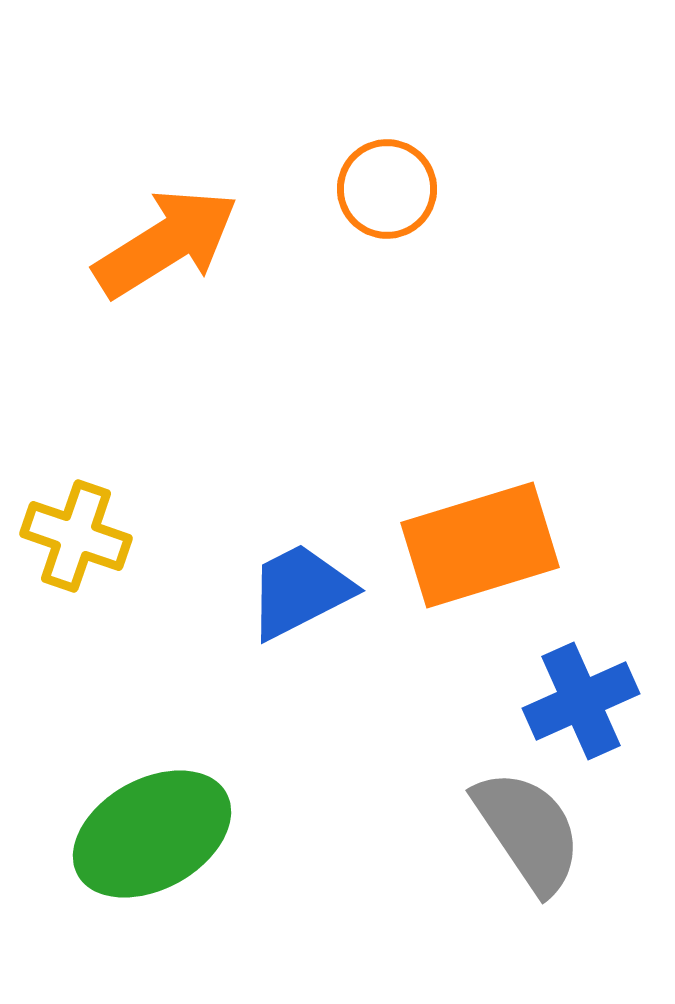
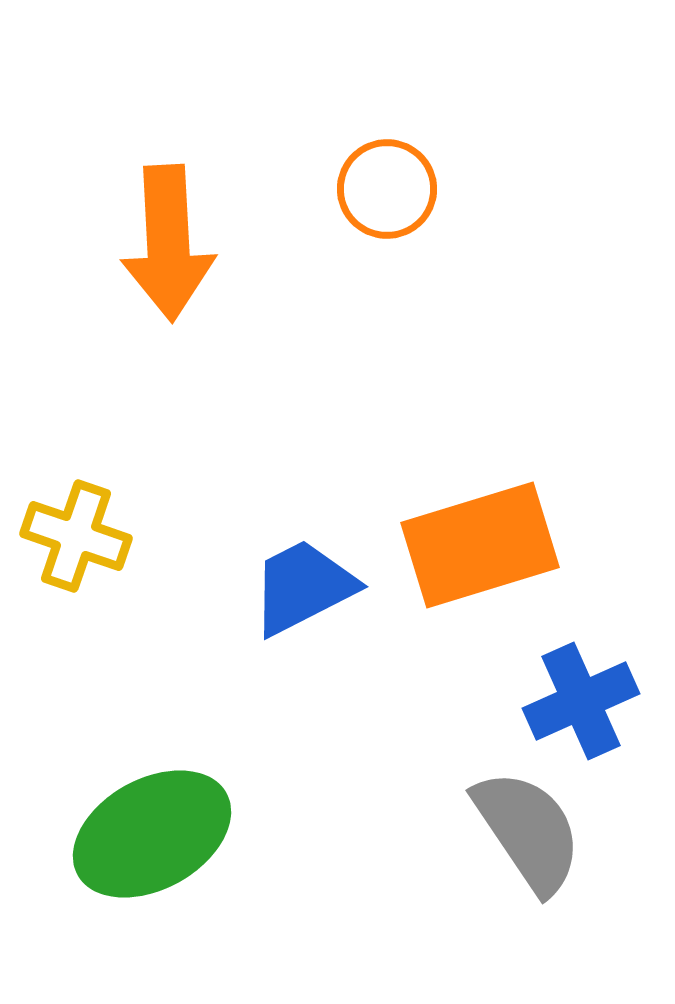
orange arrow: moved 2 px right; rotated 119 degrees clockwise
blue trapezoid: moved 3 px right, 4 px up
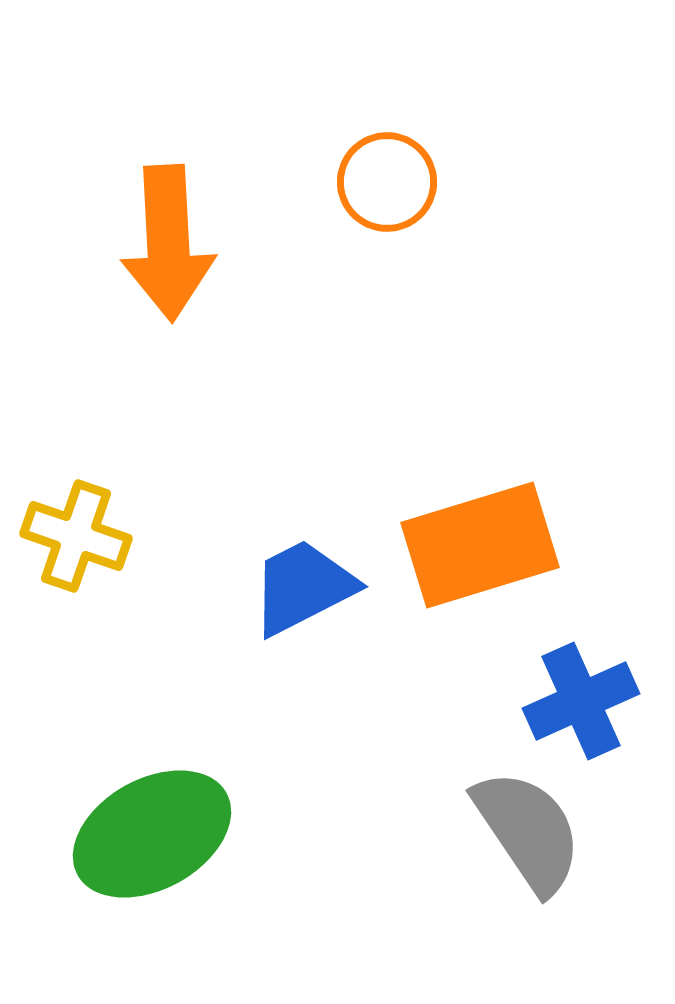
orange circle: moved 7 px up
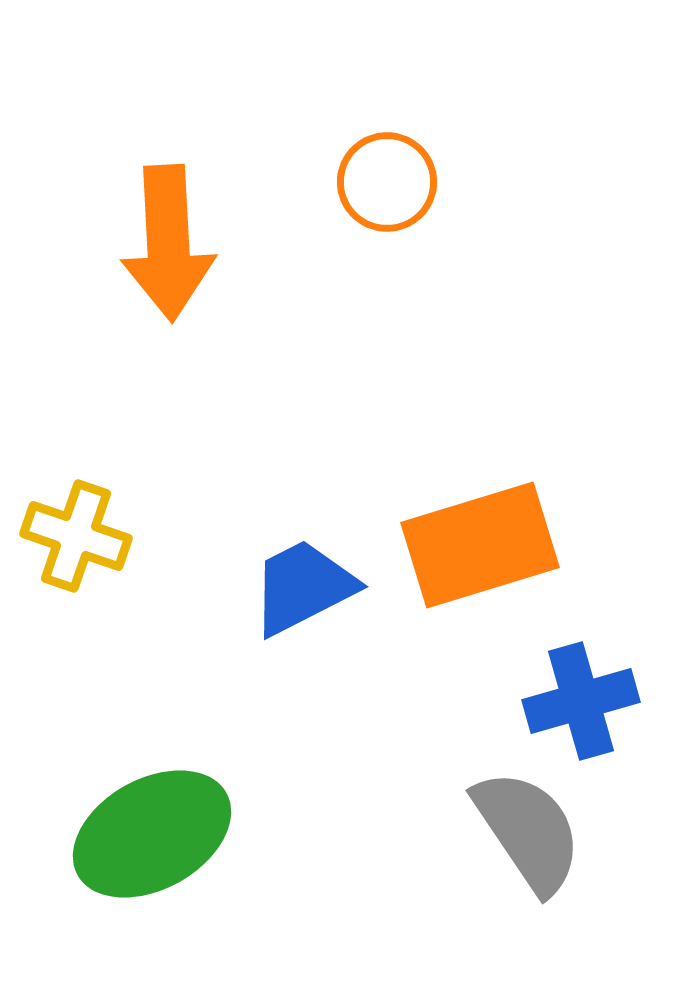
blue cross: rotated 8 degrees clockwise
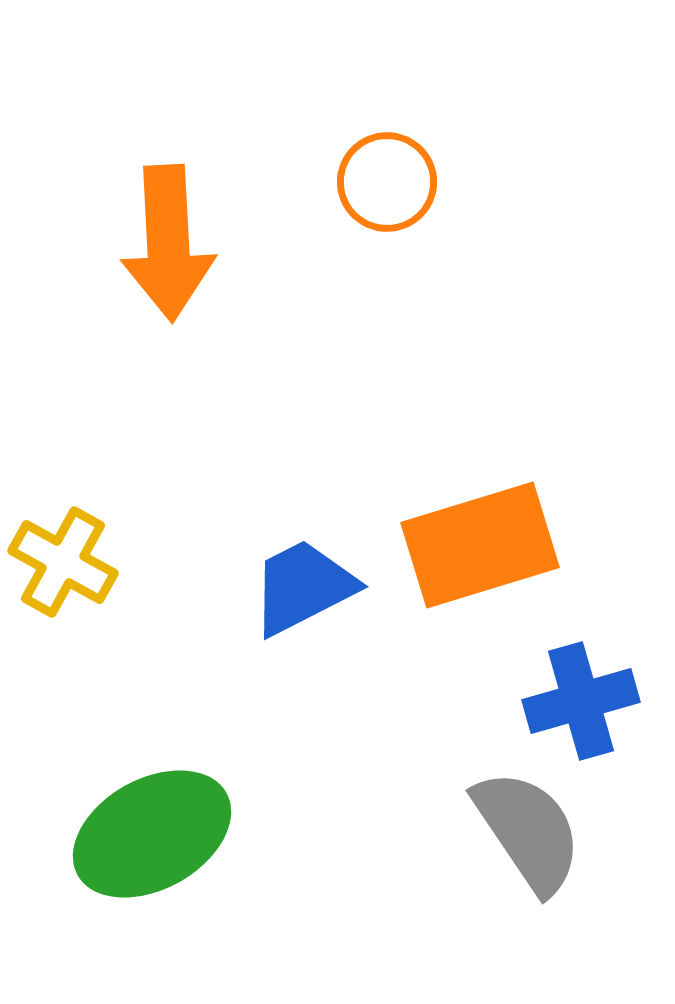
yellow cross: moved 13 px left, 26 px down; rotated 10 degrees clockwise
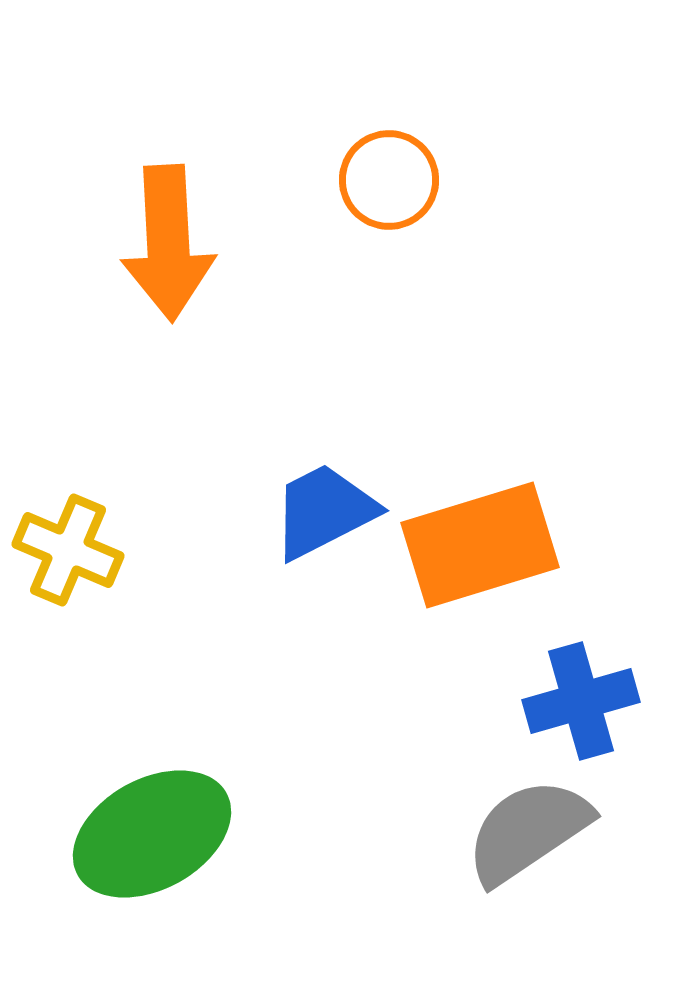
orange circle: moved 2 px right, 2 px up
yellow cross: moved 5 px right, 12 px up; rotated 6 degrees counterclockwise
blue trapezoid: moved 21 px right, 76 px up
gray semicircle: rotated 90 degrees counterclockwise
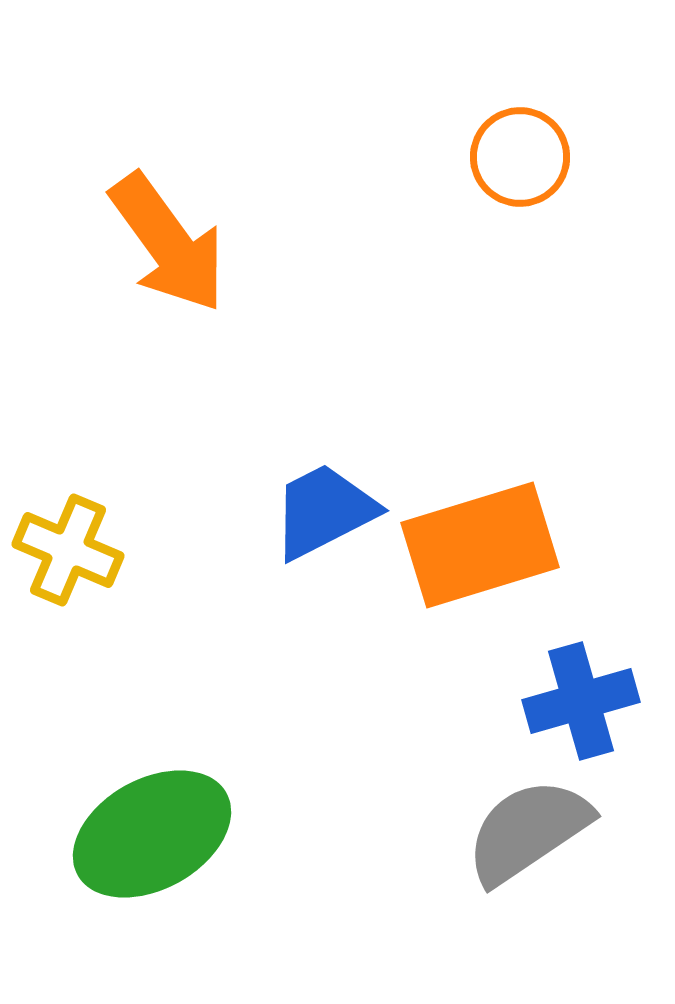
orange circle: moved 131 px right, 23 px up
orange arrow: rotated 33 degrees counterclockwise
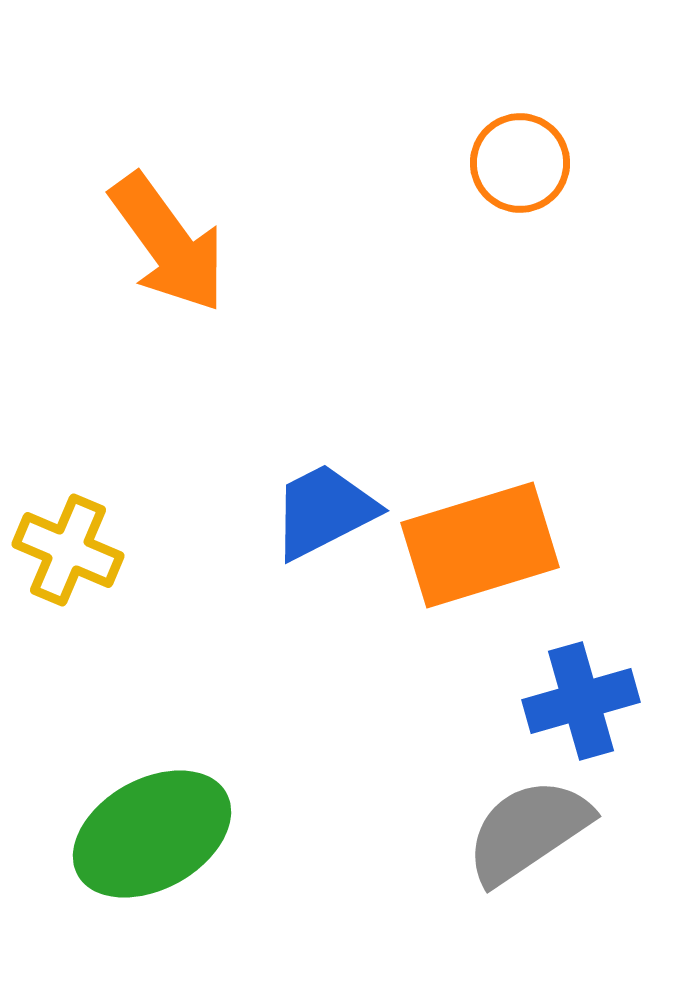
orange circle: moved 6 px down
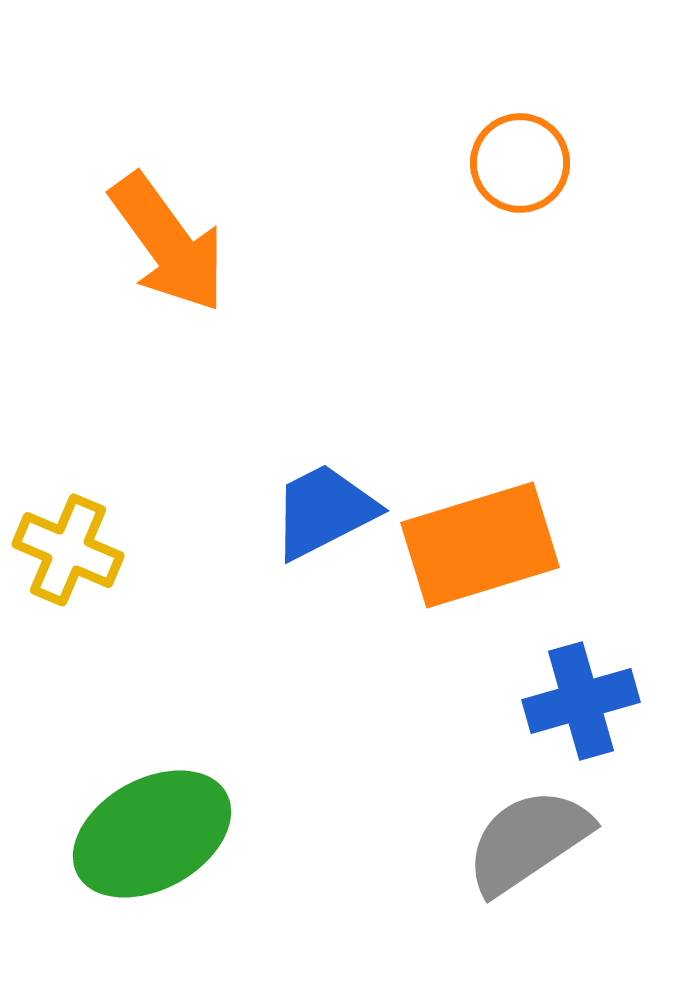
gray semicircle: moved 10 px down
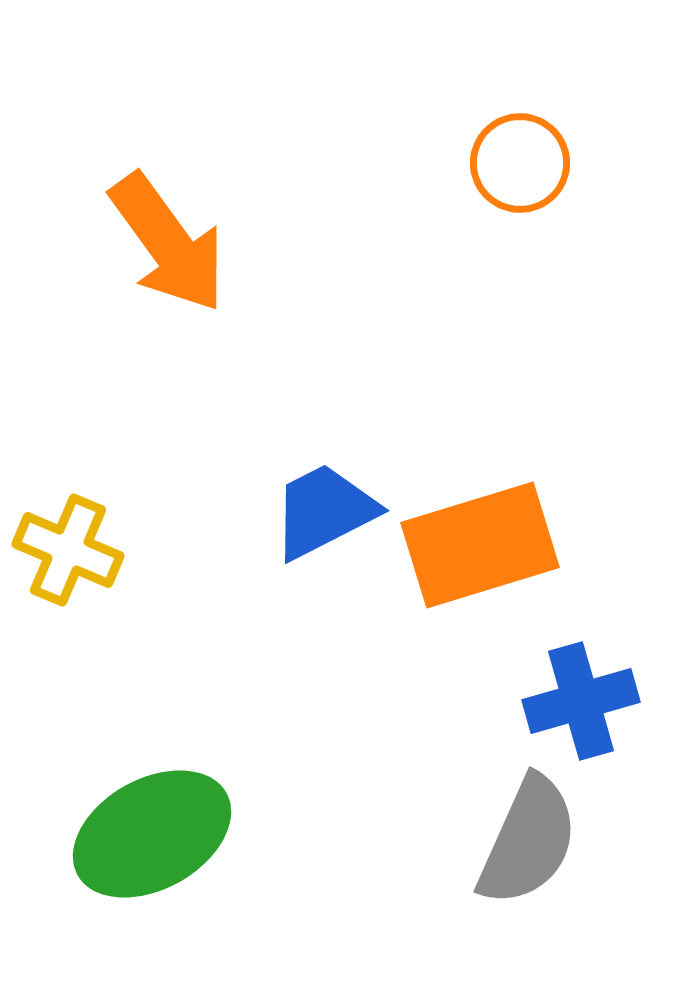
gray semicircle: rotated 148 degrees clockwise
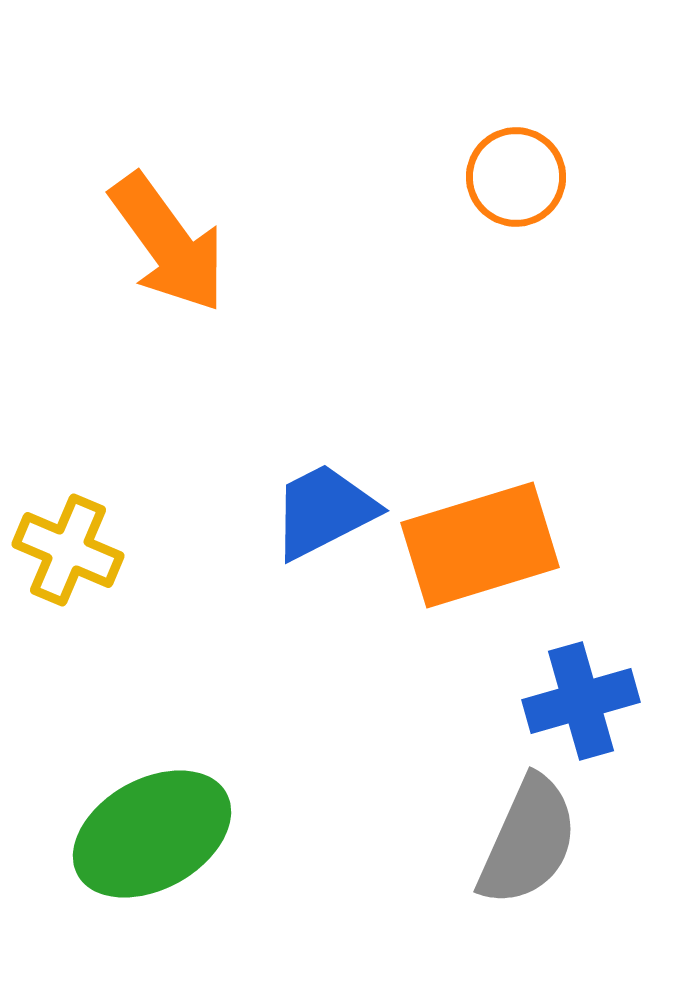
orange circle: moved 4 px left, 14 px down
